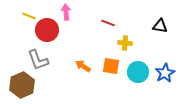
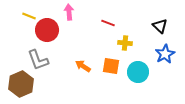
pink arrow: moved 3 px right
black triangle: rotated 35 degrees clockwise
blue star: moved 19 px up
brown hexagon: moved 1 px left, 1 px up
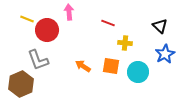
yellow line: moved 2 px left, 3 px down
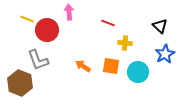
brown hexagon: moved 1 px left, 1 px up; rotated 15 degrees counterclockwise
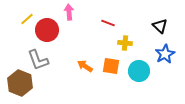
yellow line: rotated 64 degrees counterclockwise
orange arrow: moved 2 px right
cyan circle: moved 1 px right, 1 px up
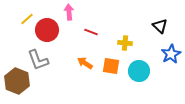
red line: moved 17 px left, 9 px down
blue star: moved 6 px right
orange arrow: moved 3 px up
brown hexagon: moved 3 px left, 2 px up
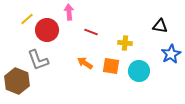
black triangle: rotated 35 degrees counterclockwise
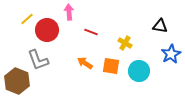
yellow cross: rotated 24 degrees clockwise
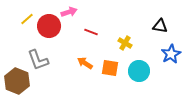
pink arrow: rotated 77 degrees clockwise
red circle: moved 2 px right, 4 px up
orange square: moved 1 px left, 2 px down
